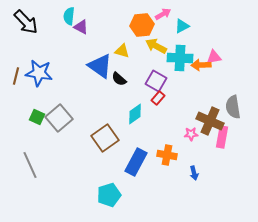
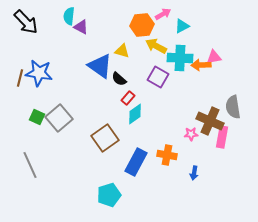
brown line: moved 4 px right, 2 px down
purple square: moved 2 px right, 4 px up
red rectangle: moved 30 px left
blue arrow: rotated 24 degrees clockwise
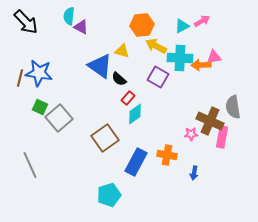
pink arrow: moved 39 px right, 7 px down
green square: moved 3 px right, 10 px up
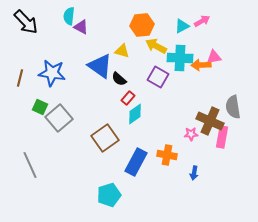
blue star: moved 13 px right
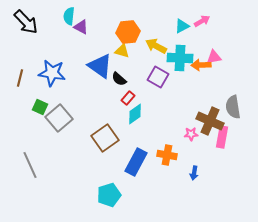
orange hexagon: moved 14 px left, 7 px down
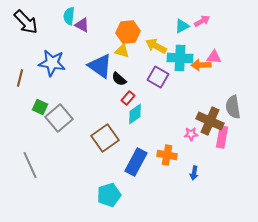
purple triangle: moved 1 px right, 2 px up
pink triangle: rotated 14 degrees clockwise
blue star: moved 10 px up
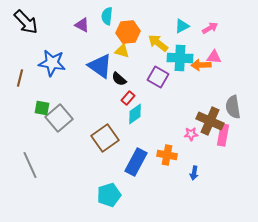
cyan semicircle: moved 38 px right
pink arrow: moved 8 px right, 7 px down
yellow arrow: moved 2 px right, 3 px up; rotated 10 degrees clockwise
green square: moved 2 px right, 1 px down; rotated 14 degrees counterclockwise
pink rectangle: moved 1 px right, 2 px up
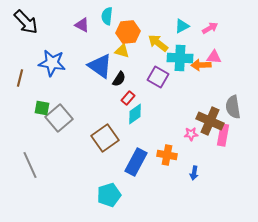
black semicircle: rotated 98 degrees counterclockwise
